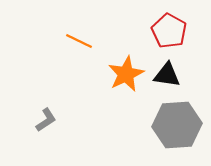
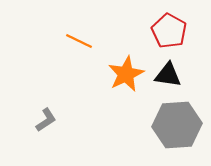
black triangle: moved 1 px right
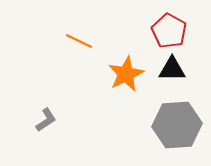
black triangle: moved 4 px right, 6 px up; rotated 8 degrees counterclockwise
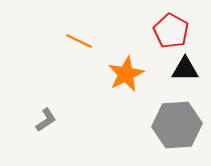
red pentagon: moved 2 px right
black triangle: moved 13 px right
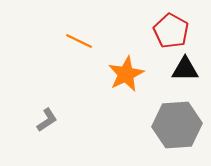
gray L-shape: moved 1 px right
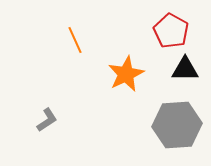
orange line: moved 4 px left, 1 px up; rotated 40 degrees clockwise
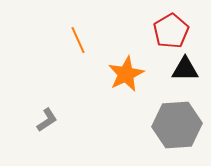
red pentagon: rotated 12 degrees clockwise
orange line: moved 3 px right
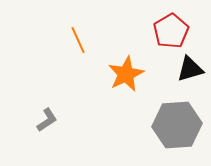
black triangle: moved 5 px right; rotated 16 degrees counterclockwise
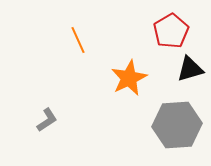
orange star: moved 3 px right, 4 px down
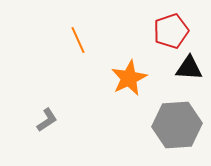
red pentagon: rotated 12 degrees clockwise
black triangle: moved 1 px left, 1 px up; rotated 20 degrees clockwise
